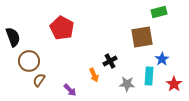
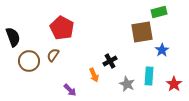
brown square: moved 5 px up
blue star: moved 9 px up
brown semicircle: moved 14 px right, 25 px up
gray star: rotated 21 degrees clockwise
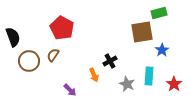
green rectangle: moved 1 px down
